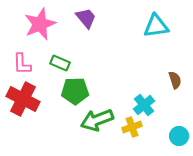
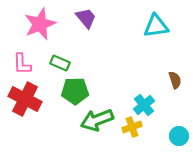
red cross: moved 2 px right
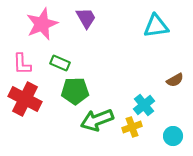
purple trapezoid: rotated 10 degrees clockwise
pink star: moved 2 px right
brown semicircle: rotated 78 degrees clockwise
cyan circle: moved 6 px left
